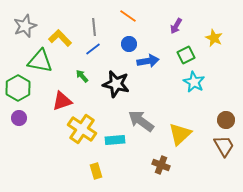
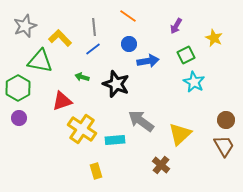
green arrow: moved 1 px down; rotated 32 degrees counterclockwise
black star: rotated 8 degrees clockwise
brown cross: rotated 18 degrees clockwise
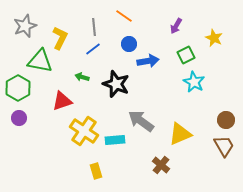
orange line: moved 4 px left
yellow L-shape: rotated 70 degrees clockwise
yellow cross: moved 2 px right, 2 px down
yellow triangle: rotated 20 degrees clockwise
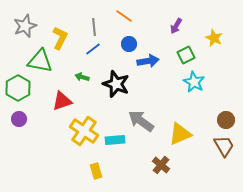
purple circle: moved 1 px down
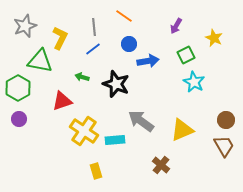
yellow triangle: moved 2 px right, 4 px up
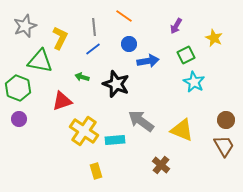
green hexagon: rotated 10 degrees counterclockwise
yellow triangle: rotated 45 degrees clockwise
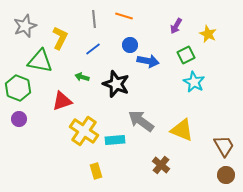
orange line: rotated 18 degrees counterclockwise
gray line: moved 8 px up
yellow star: moved 6 px left, 4 px up
blue circle: moved 1 px right, 1 px down
blue arrow: rotated 20 degrees clockwise
brown circle: moved 55 px down
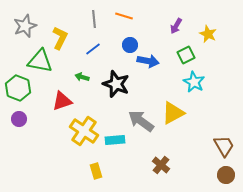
yellow triangle: moved 9 px left, 17 px up; rotated 50 degrees counterclockwise
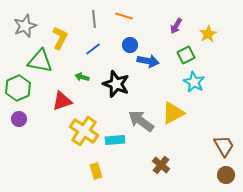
yellow star: rotated 18 degrees clockwise
green hexagon: rotated 15 degrees clockwise
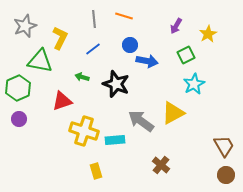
blue arrow: moved 1 px left
cyan star: moved 2 px down; rotated 15 degrees clockwise
yellow cross: rotated 16 degrees counterclockwise
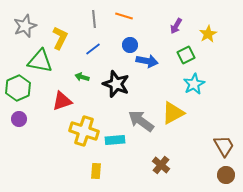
yellow rectangle: rotated 21 degrees clockwise
